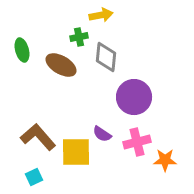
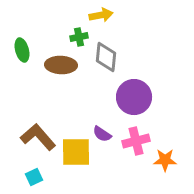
brown ellipse: rotated 28 degrees counterclockwise
pink cross: moved 1 px left, 1 px up
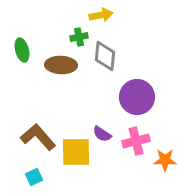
gray diamond: moved 1 px left, 1 px up
purple circle: moved 3 px right
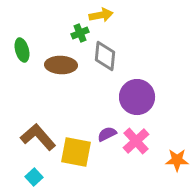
green cross: moved 1 px right, 4 px up; rotated 12 degrees counterclockwise
purple semicircle: moved 5 px right; rotated 120 degrees clockwise
pink cross: rotated 28 degrees counterclockwise
yellow square: rotated 12 degrees clockwise
orange star: moved 12 px right
cyan square: rotated 18 degrees counterclockwise
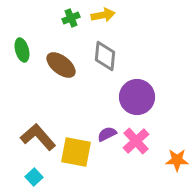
yellow arrow: moved 2 px right
green cross: moved 9 px left, 15 px up
brown ellipse: rotated 36 degrees clockwise
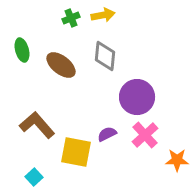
brown L-shape: moved 1 px left, 12 px up
pink cross: moved 9 px right, 6 px up
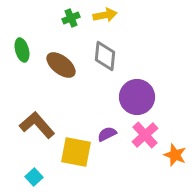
yellow arrow: moved 2 px right
orange star: moved 2 px left, 5 px up; rotated 20 degrees clockwise
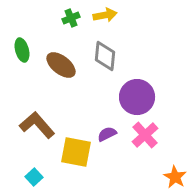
orange star: moved 22 px down; rotated 10 degrees clockwise
